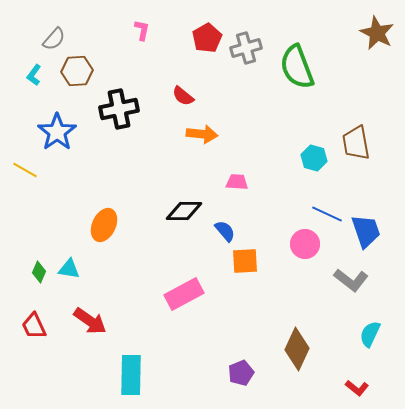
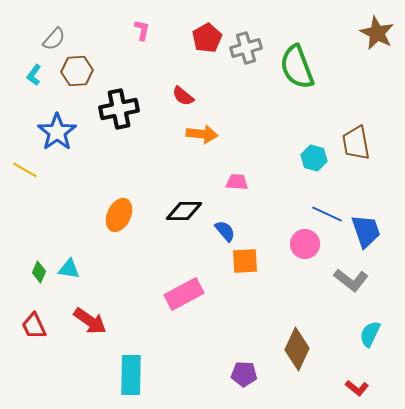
orange ellipse: moved 15 px right, 10 px up
purple pentagon: moved 3 px right, 1 px down; rotated 25 degrees clockwise
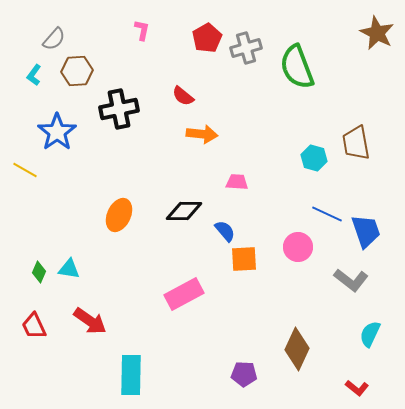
pink circle: moved 7 px left, 3 px down
orange square: moved 1 px left, 2 px up
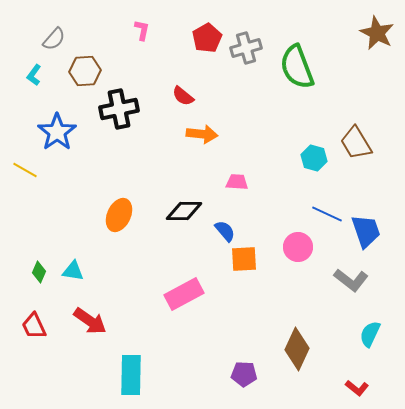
brown hexagon: moved 8 px right
brown trapezoid: rotated 21 degrees counterclockwise
cyan triangle: moved 4 px right, 2 px down
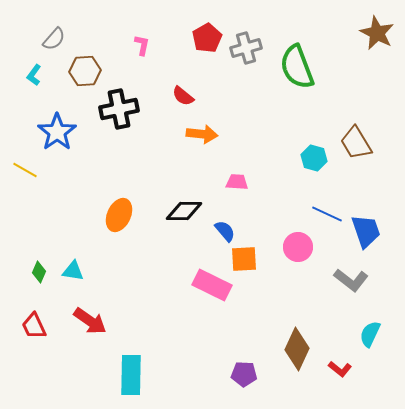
pink L-shape: moved 15 px down
pink rectangle: moved 28 px right, 9 px up; rotated 54 degrees clockwise
red L-shape: moved 17 px left, 19 px up
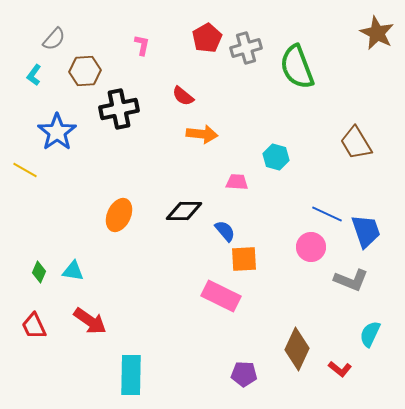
cyan hexagon: moved 38 px left, 1 px up
pink circle: moved 13 px right
gray L-shape: rotated 16 degrees counterclockwise
pink rectangle: moved 9 px right, 11 px down
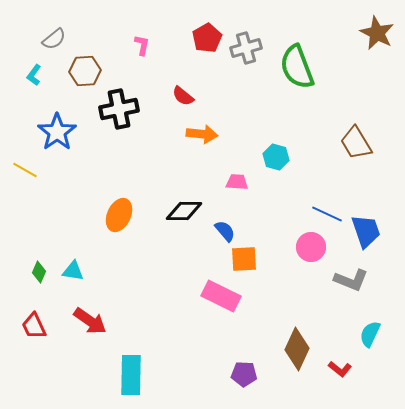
gray semicircle: rotated 10 degrees clockwise
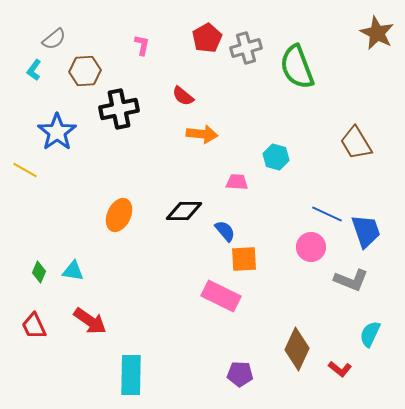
cyan L-shape: moved 5 px up
purple pentagon: moved 4 px left
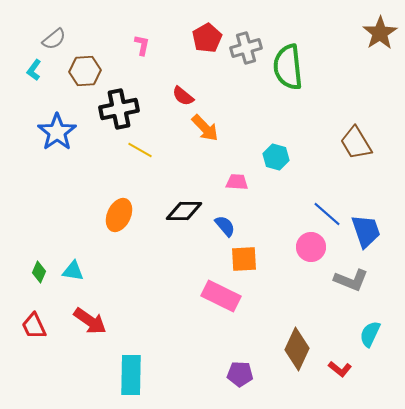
brown star: moved 3 px right; rotated 12 degrees clockwise
green semicircle: moved 9 px left; rotated 15 degrees clockwise
orange arrow: moved 3 px right, 6 px up; rotated 40 degrees clockwise
yellow line: moved 115 px right, 20 px up
blue line: rotated 16 degrees clockwise
blue semicircle: moved 5 px up
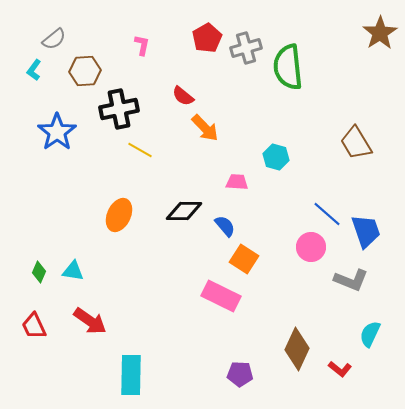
orange square: rotated 36 degrees clockwise
